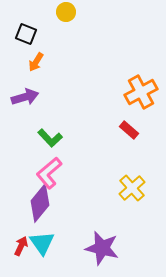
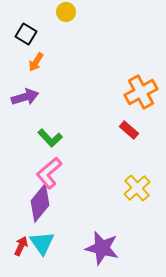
black square: rotated 10 degrees clockwise
yellow cross: moved 5 px right
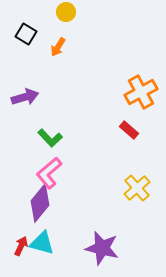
orange arrow: moved 22 px right, 15 px up
cyan triangle: rotated 40 degrees counterclockwise
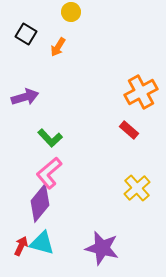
yellow circle: moved 5 px right
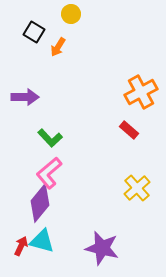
yellow circle: moved 2 px down
black square: moved 8 px right, 2 px up
purple arrow: rotated 16 degrees clockwise
cyan triangle: moved 2 px up
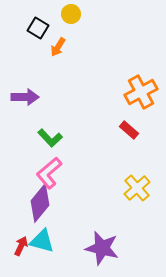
black square: moved 4 px right, 4 px up
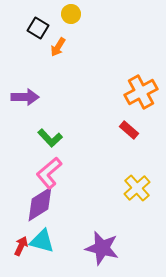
purple diamond: moved 1 px down; rotated 18 degrees clockwise
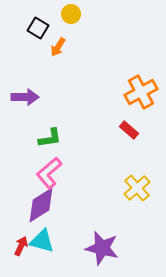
green L-shape: rotated 55 degrees counterclockwise
purple diamond: moved 1 px right, 1 px down
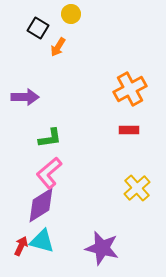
orange cross: moved 11 px left, 3 px up
red rectangle: rotated 42 degrees counterclockwise
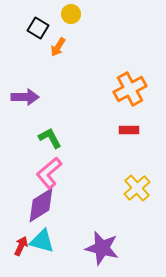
green L-shape: rotated 110 degrees counterclockwise
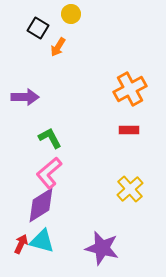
yellow cross: moved 7 px left, 1 px down
red arrow: moved 2 px up
